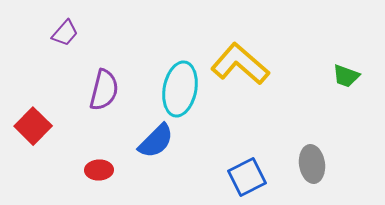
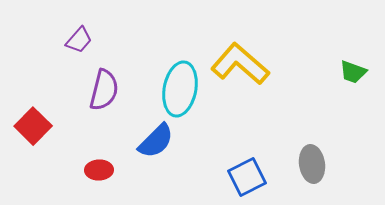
purple trapezoid: moved 14 px right, 7 px down
green trapezoid: moved 7 px right, 4 px up
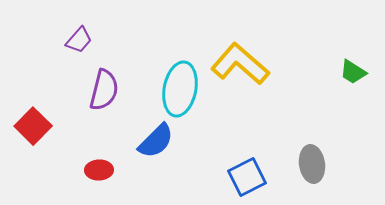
green trapezoid: rotated 12 degrees clockwise
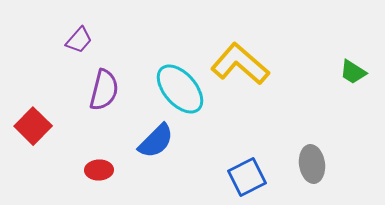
cyan ellipse: rotated 52 degrees counterclockwise
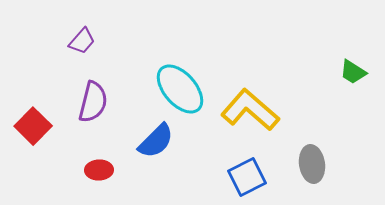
purple trapezoid: moved 3 px right, 1 px down
yellow L-shape: moved 10 px right, 46 px down
purple semicircle: moved 11 px left, 12 px down
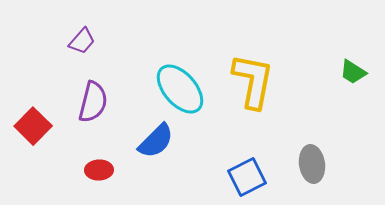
yellow L-shape: moved 3 px right, 29 px up; rotated 60 degrees clockwise
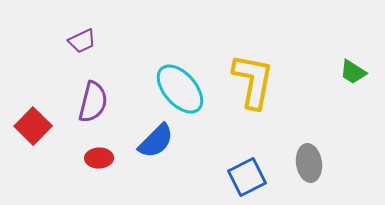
purple trapezoid: rotated 24 degrees clockwise
gray ellipse: moved 3 px left, 1 px up
red ellipse: moved 12 px up
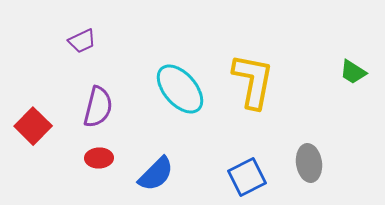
purple semicircle: moved 5 px right, 5 px down
blue semicircle: moved 33 px down
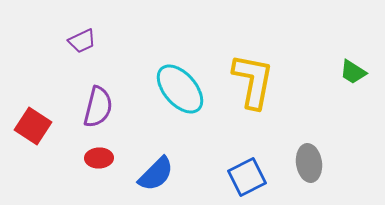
red square: rotated 12 degrees counterclockwise
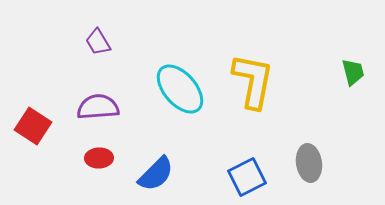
purple trapezoid: moved 16 px right, 1 px down; rotated 84 degrees clockwise
green trapezoid: rotated 136 degrees counterclockwise
purple semicircle: rotated 108 degrees counterclockwise
